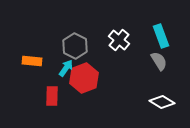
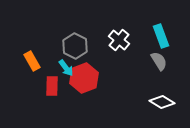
orange rectangle: rotated 54 degrees clockwise
cyan arrow: rotated 108 degrees clockwise
red rectangle: moved 10 px up
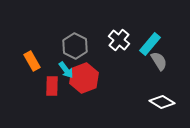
cyan rectangle: moved 11 px left, 8 px down; rotated 60 degrees clockwise
cyan arrow: moved 2 px down
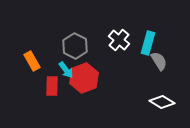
cyan rectangle: moved 2 px left, 1 px up; rotated 25 degrees counterclockwise
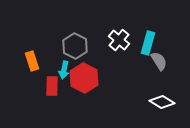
orange rectangle: rotated 12 degrees clockwise
cyan arrow: moved 2 px left; rotated 48 degrees clockwise
red hexagon: rotated 12 degrees counterclockwise
